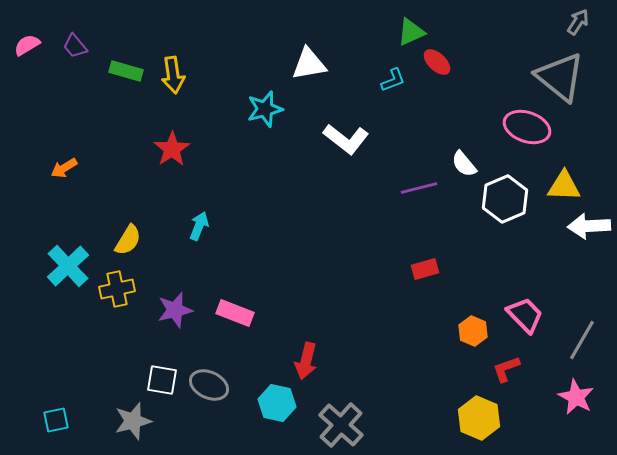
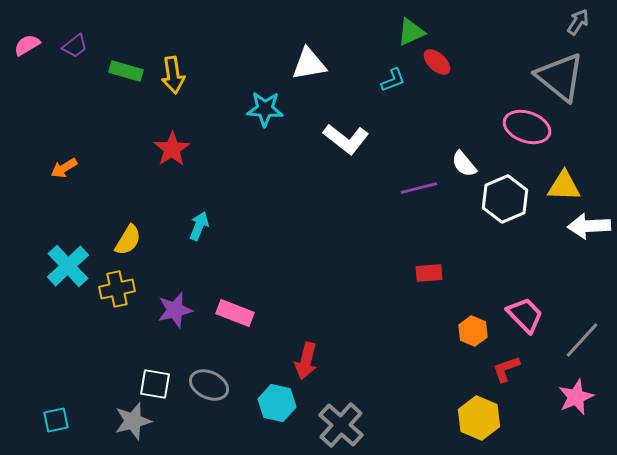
purple trapezoid: rotated 88 degrees counterclockwise
cyan star: rotated 18 degrees clockwise
red rectangle: moved 4 px right, 4 px down; rotated 12 degrees clockwise
gray line: rotated 12 degrees clockwise
white square: moved 7 px left, 4 px down
pink star: rotated 21 degrees clockwise
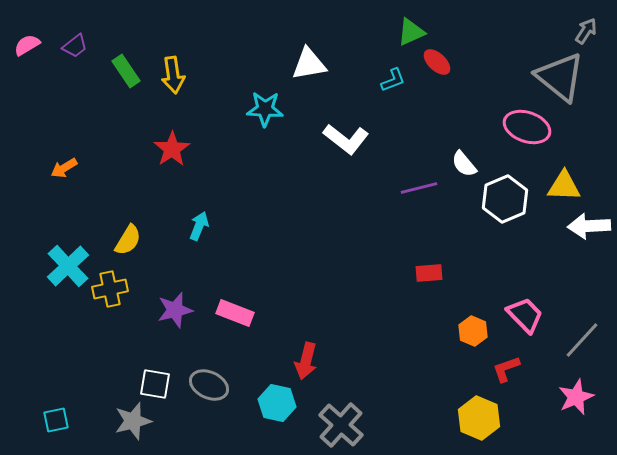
gray arrow: moved 8 px right, 9 px down
green rectangle: rotated 40 degrees clockwise
yellow cross: moved 7 px left
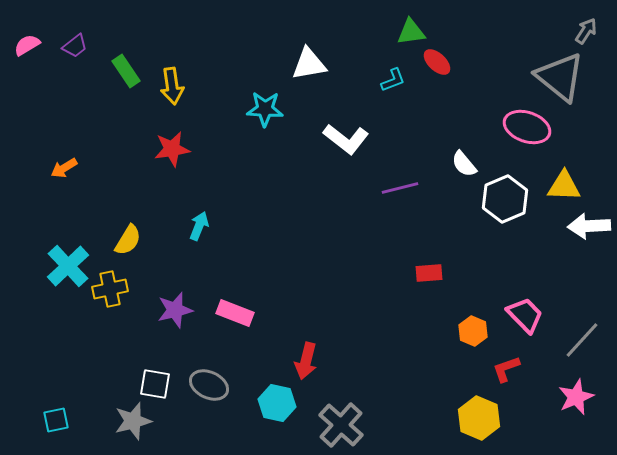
green triangle: rotated 16 degrees clockwise
yellow arrow: moved 1 px left, 11 px down
red star: rotated 24 degrees clockwise
purple line: moved 19 px left
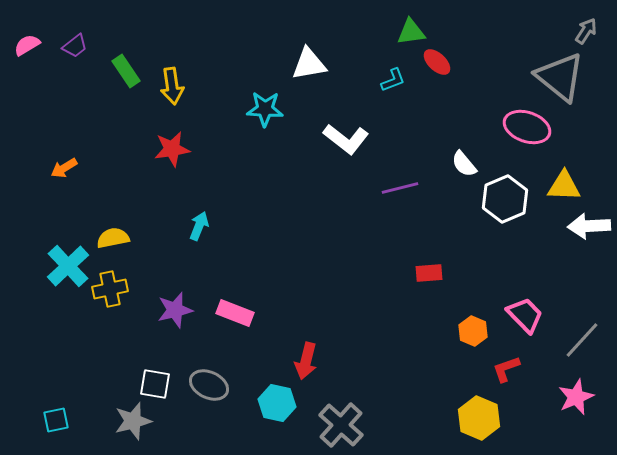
yellow semicircle: moved 15 px left, 2 px up; rotated 132 degrees counterclockwise
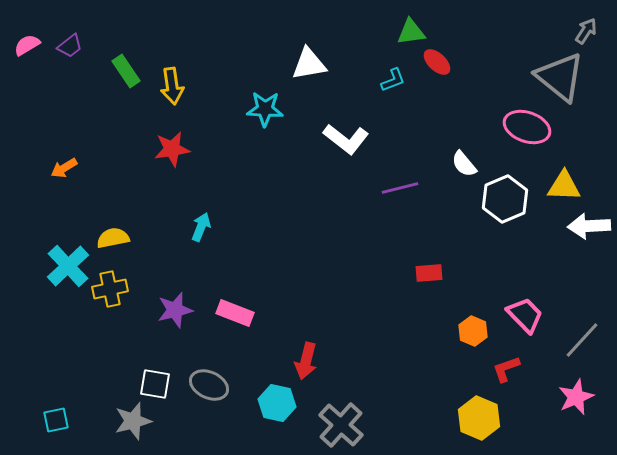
purple trapezoid: moved 5 px left
cyan arrow: moved 2 px right, 1 px down
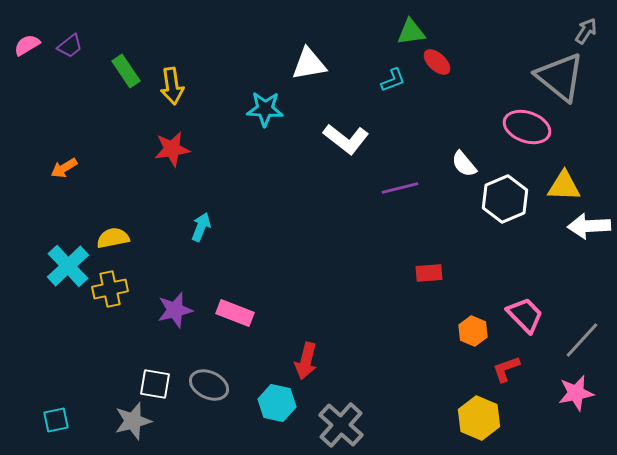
pink star: moved 4 px up; rotated 12 degrees clockwise
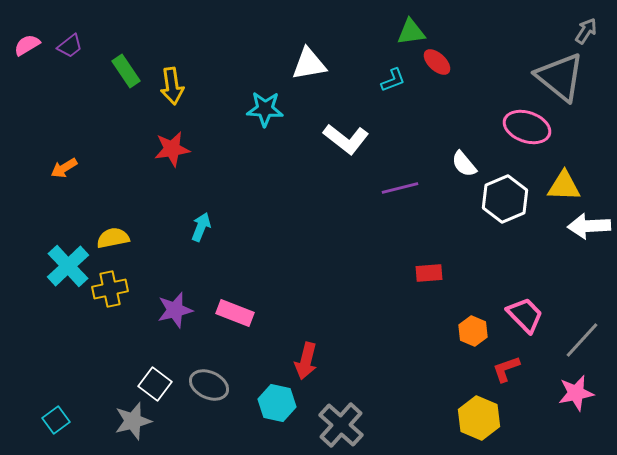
white square: rotated 28 degrees clockwise
cyan square: rotated 24 degrees counterclockwise
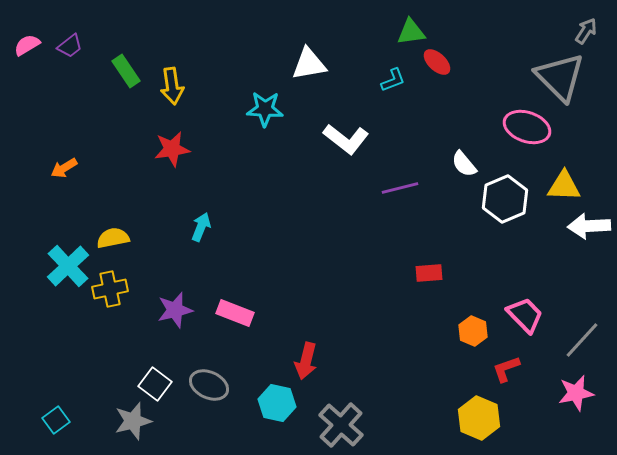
gray triangle: rotated 6 degrees clockwise
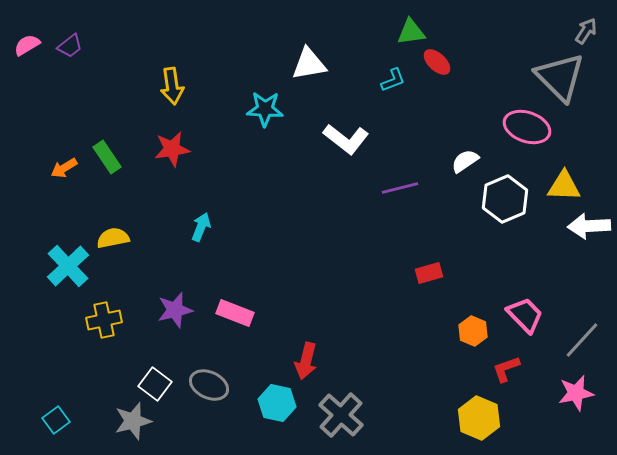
green rectangle: moved 19 px left, 86 px down
white semicircle: moved 1 px right, 3 px up; rotated 96 degrees clockwise
red rectangle: rotated 12 degrees counterclockwise
yellow cross: moved 6 px left, 31 px down
gray cross: moved 10 px up
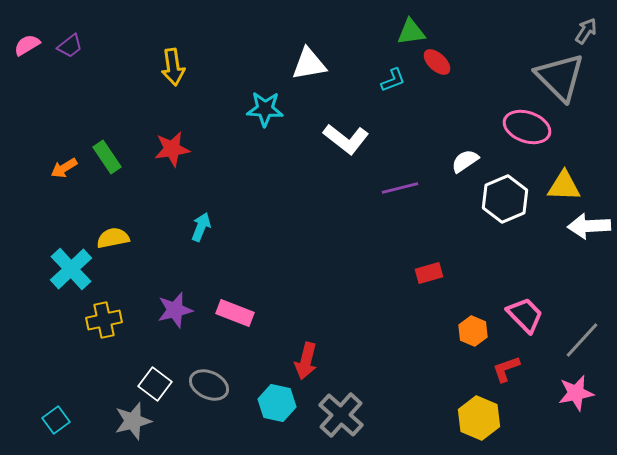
yellow arrow: moved 1 px right, 19 px up
cyan cross: moved 3 px right, 3 px down
